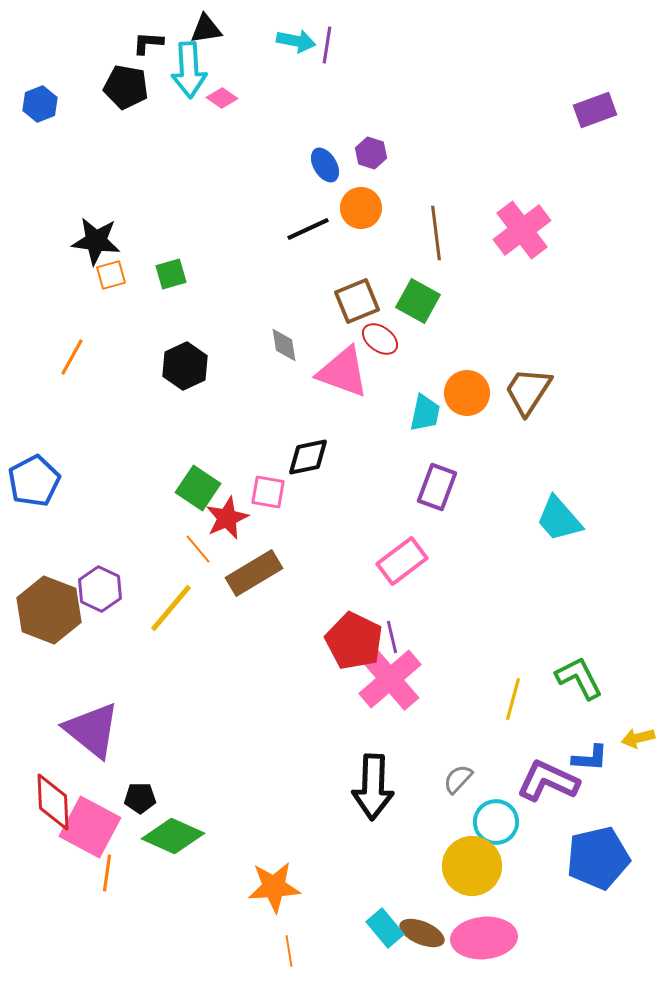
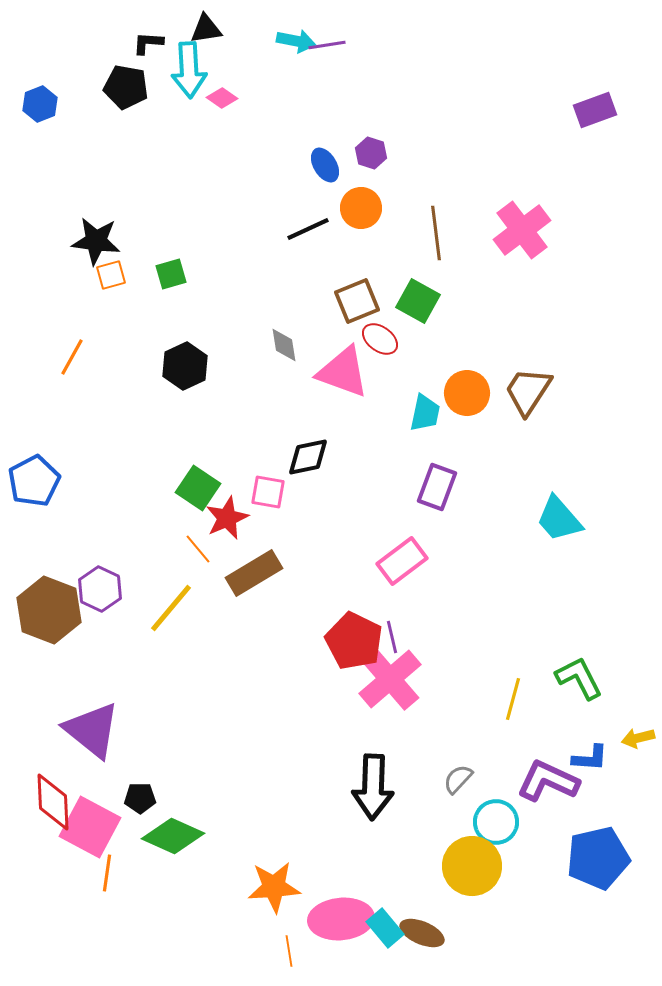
purple line at (327, 45): rotated 72 degrees clockwise
pink ellipse at (484, 938): moved 143 px left, 19 px up
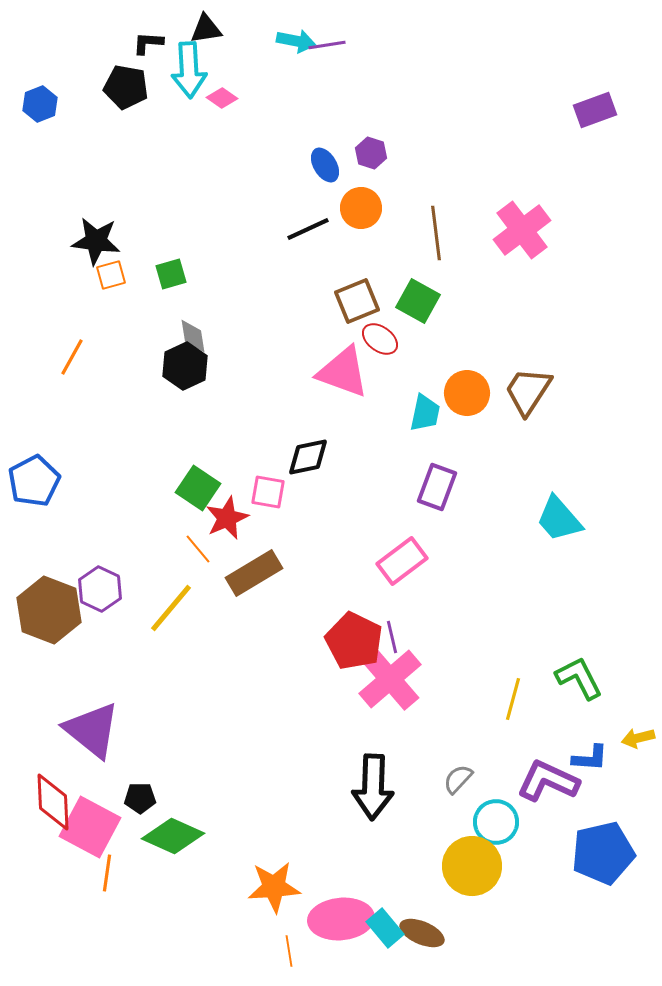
gray diamond at (284, 345): moved 91 px left, 9 px up
blue pentagon at (598, 858): moved 5 px right, 5 px up
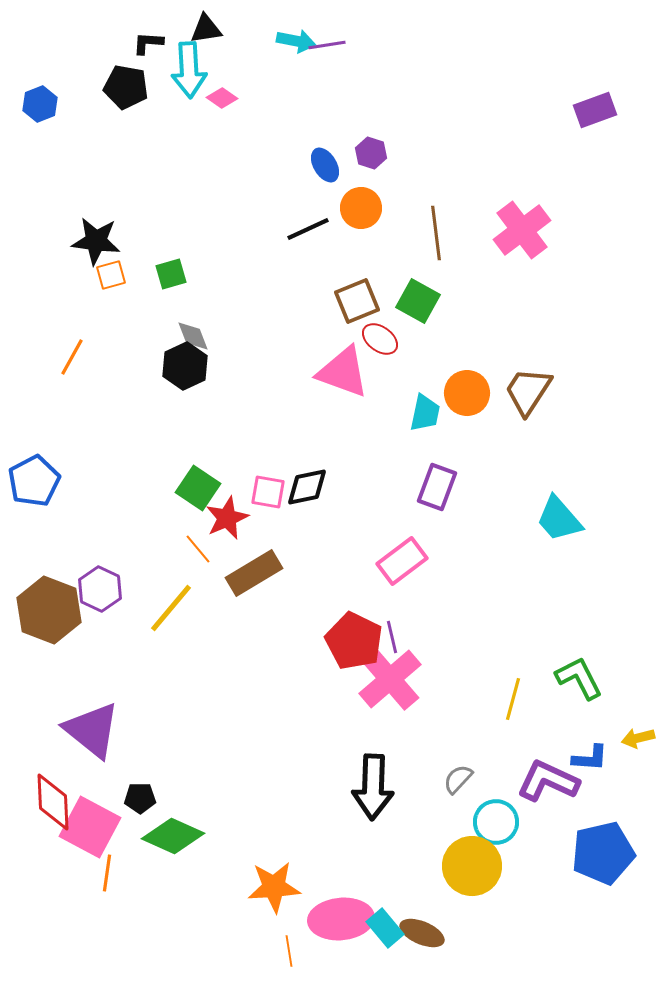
gray diamond at (193, 336): rotated 12 degrees counterclockwise
black diamond at (308, 457): moved 1 px left, 30 px down
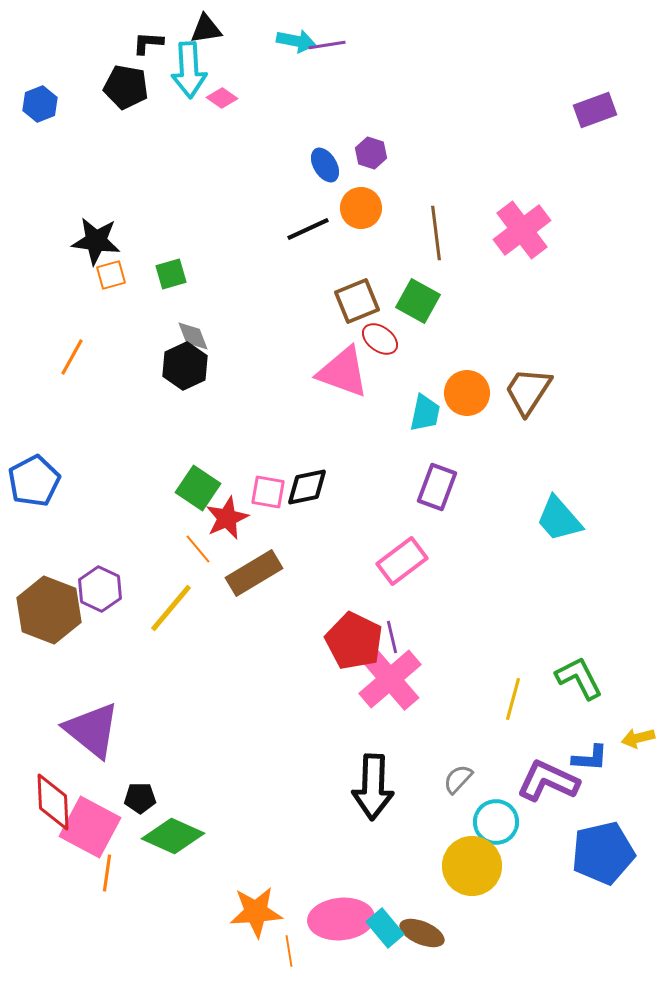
orange star at (274, 887): moved 18 px left, 25 px down
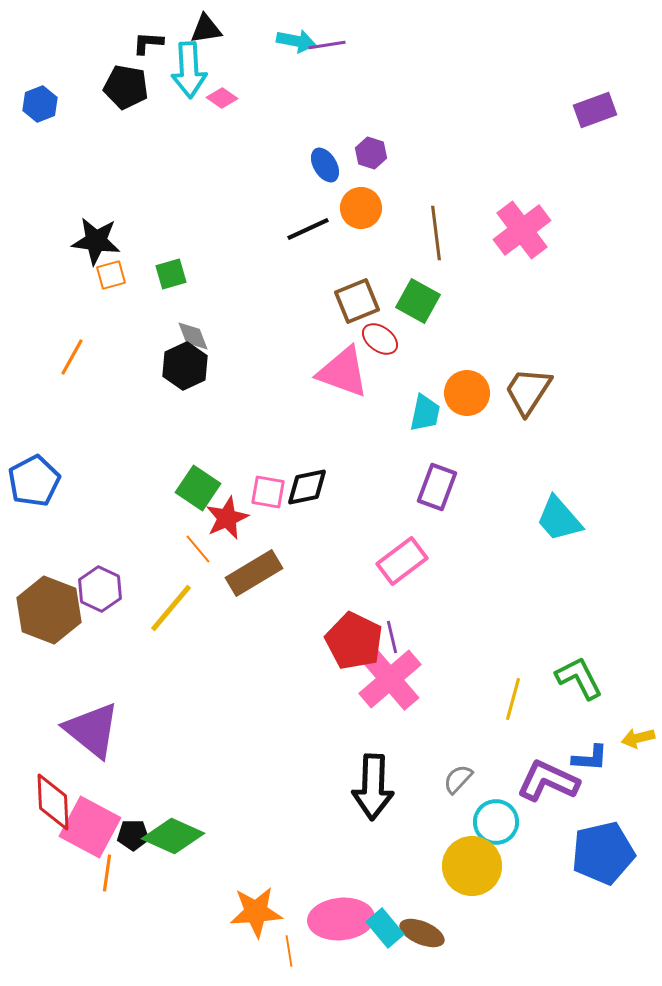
black pentagon at (140, 798): moved 7 px left, 37 px down
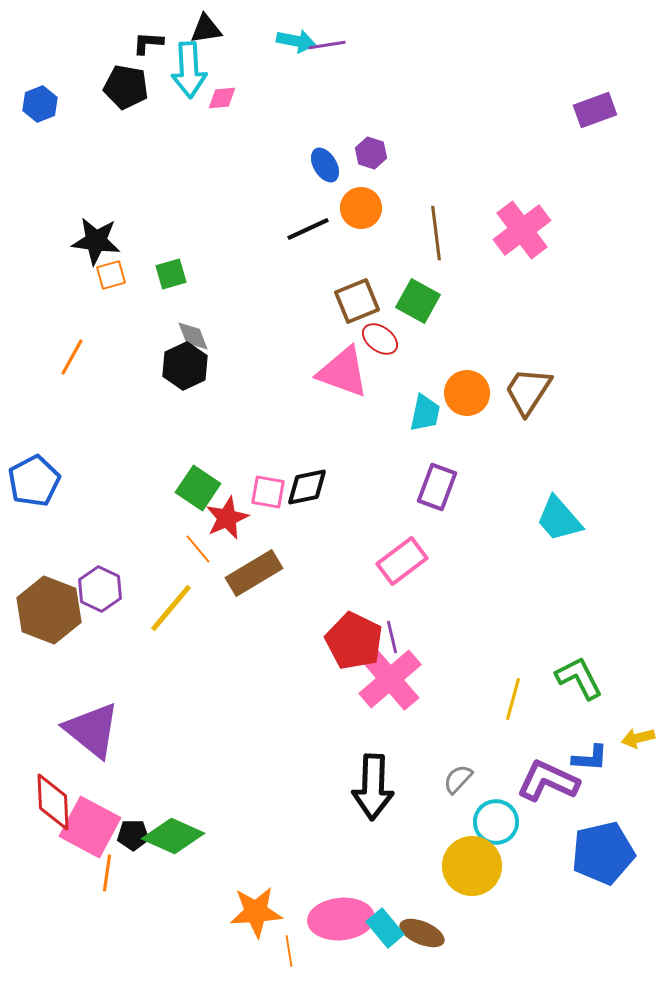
pink diamond at (222, 98): rotated 40 degrees counterclockwise
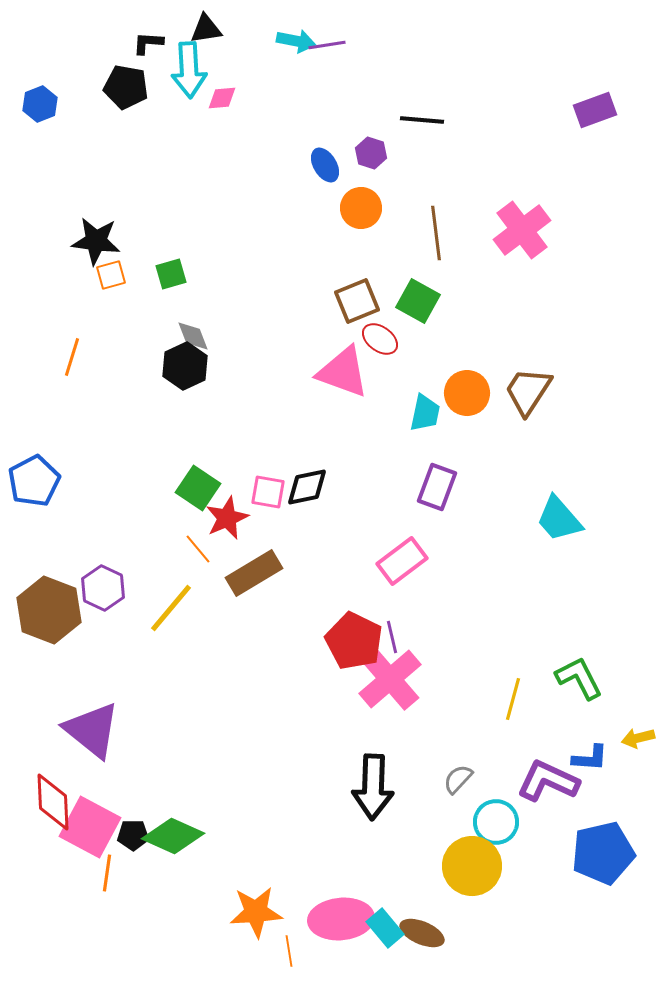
black line at (308, 229): moved 114 px right, 109 px up; rotated 30 degrees clockwise
orange line at (72, 357): rotated 12 degrees counterclockwise
purple hexagon at (100, 589): moved 3 px right, 1 px up
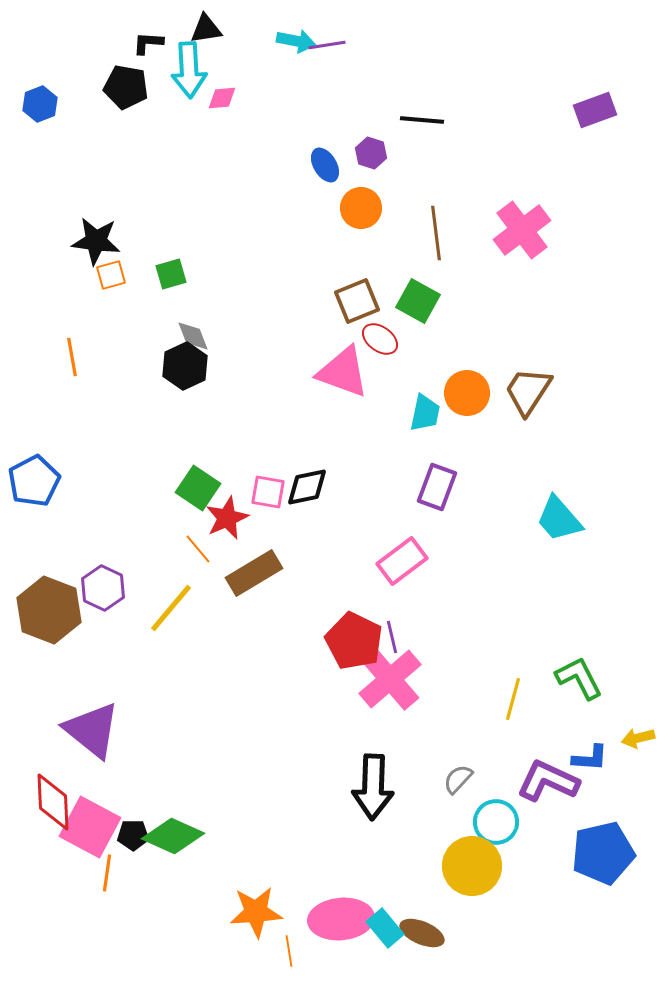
orange line at (72, 357): rotated 27 degrees counterclockwise
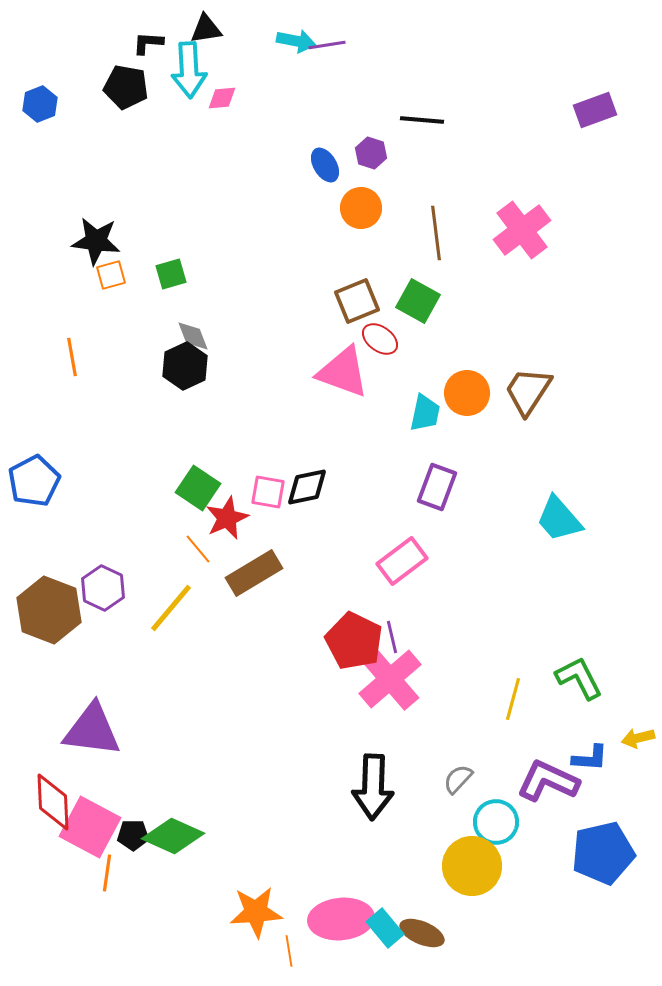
purple triangle at (92, 730): rotated 32 degrees counterclockwise
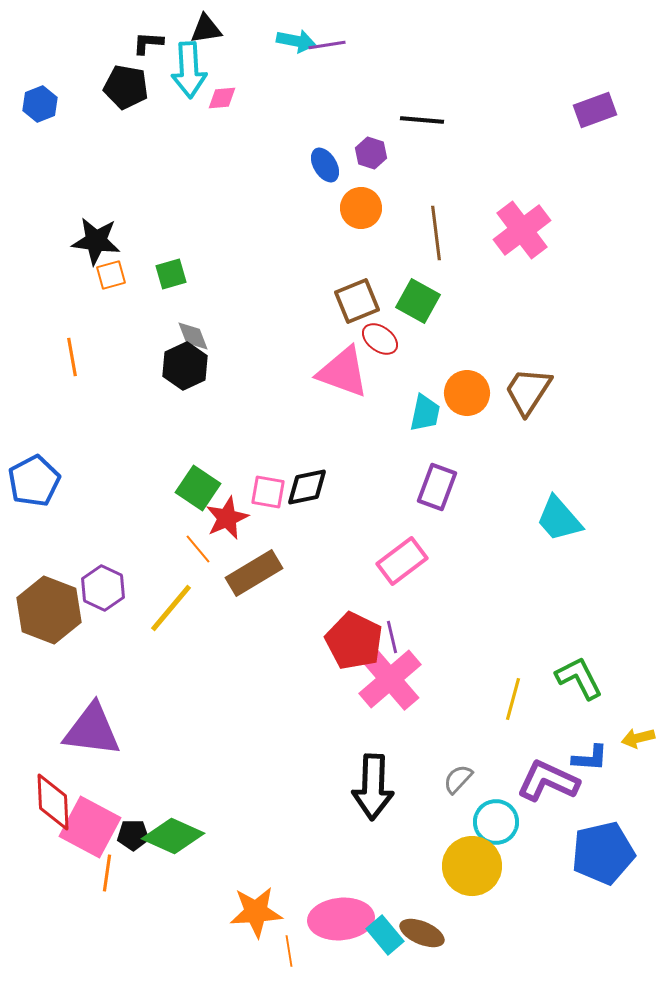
cyan rectangle at (385, 928): moved 7 px down
